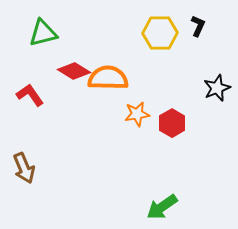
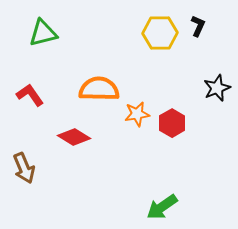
red diamond: moved 66 px down
orange semicircle: moved 9 px left, 11 px down
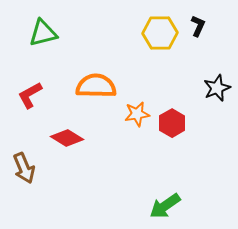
orange semicircle: moved 3 px left, 3 px up
red L-shape: rotated 84 degrees counterclockwise
red diamond: moved 7 px left, 1 px down
green arrow: moved 3 px right, 1 px up
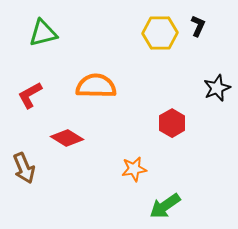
orange star: moved 3 px left, 55 px down
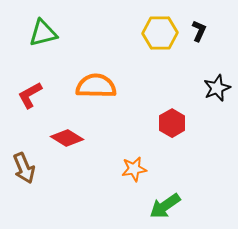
black L-shape: moved 1 px right, 5 px down
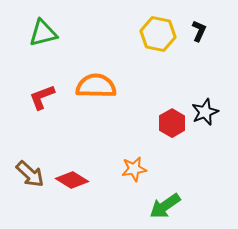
yellow hexagon: moved 2 px left, 1 px down; rotated 12 degrees clockwise
black star: moved 12 px left, 24 px down
red L-shape: moved 12 px right, 2 px down; rotated 8 degrees clockwise
red diamond: moved 5 px right, 42 px down
brown arrow: moved 6 px right, 6 px down; rotated 24 degrees counterclockwise
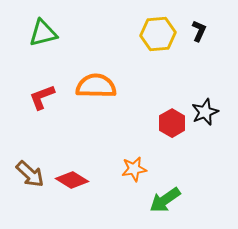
yellow hexagon: rotated 16 degrees counterclockwise
green arrow: moved 6 px up
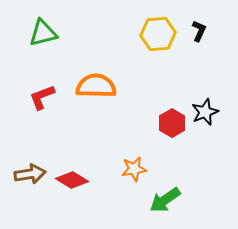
brown arrow: rotated 52 degrees counterclockwise
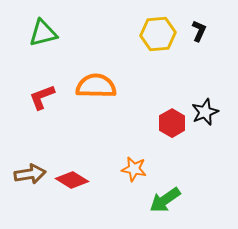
orange star: rotated 20 degrees clockwise
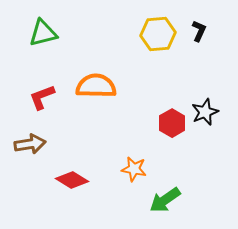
brown arrow: moved 30 px up
